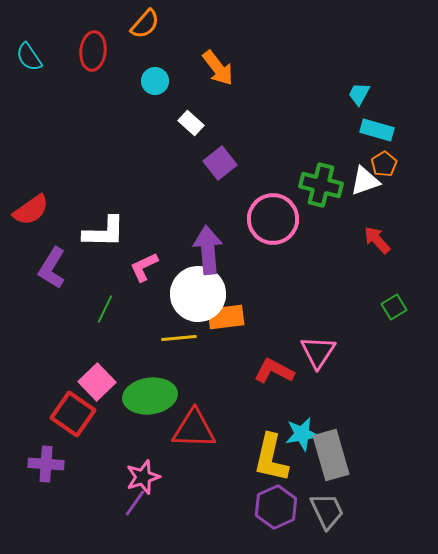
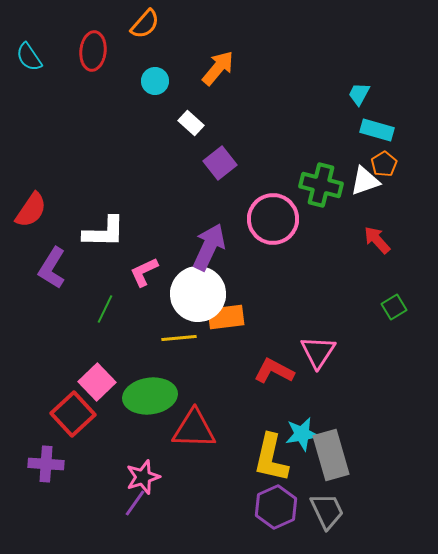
orange arrow: rotated 102 degrees counterclockwise
red semicircle: rotated 21 degrees counterclockwise
purple arrow: moved 1 px right, 3 px up; rotated 30 degrees clockwise
pink L-shape: moved 5 px down
red square: rotated 12 degrees clockwise
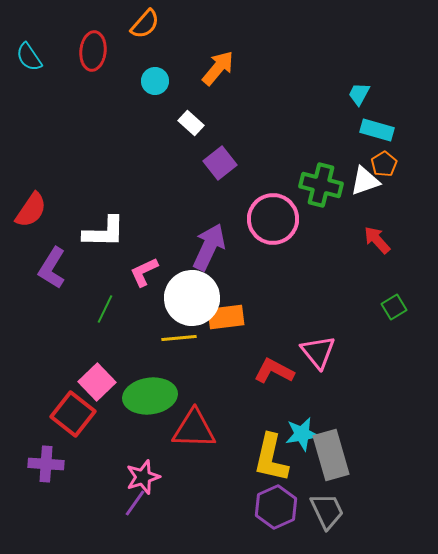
white circle: moved 6 px left, 4 px down
pink triangle: rotated 12 degrees counterclockwise
red square: rotated 9 degrees counterclockwise
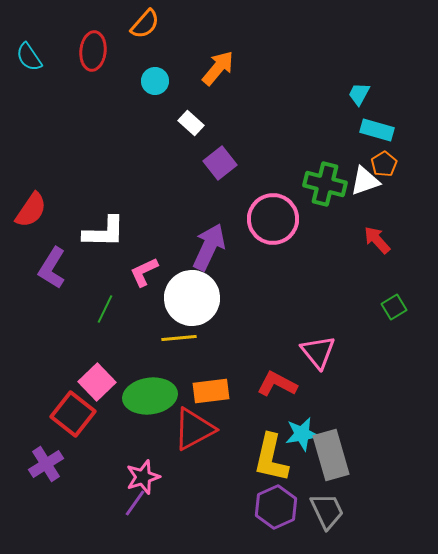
green cross: moved 4 px right, 1 px up
orange rectangle: moved 15 px left, 74 px down
red L-shape: moved 3 px right, 13 px down
red triangle: rotated 30 degrees counterclockwise
purple cross: rotated 36 degrees counterclockwise
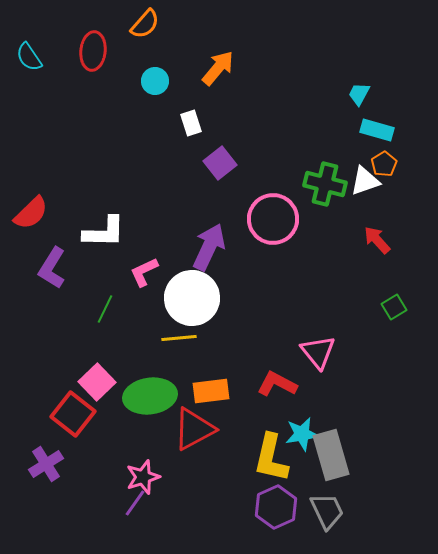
white rectangle: rotated 30 degrees clockwise
red semicircle: moved 3 px down; rotated 12 degrees clockwise
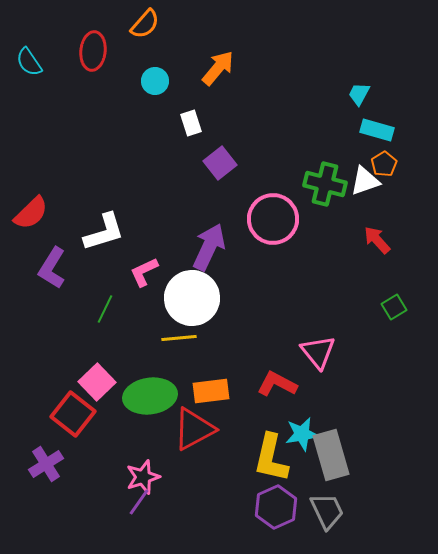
cyan semicircle: moved 5 px down
white L-shape: rotated 18 degrees counterclockwise
purple line: moved 4 px right, 1 px up
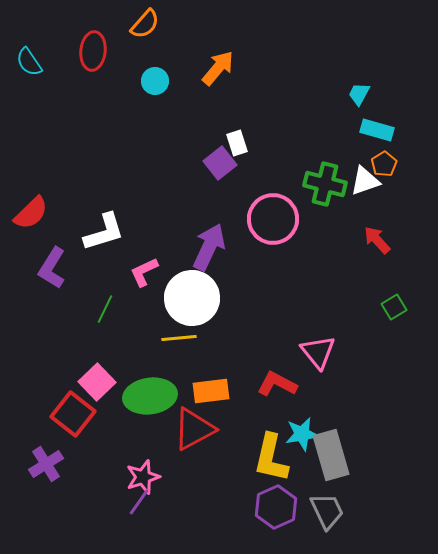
white rectangle: moved 46 px right, 20 px down
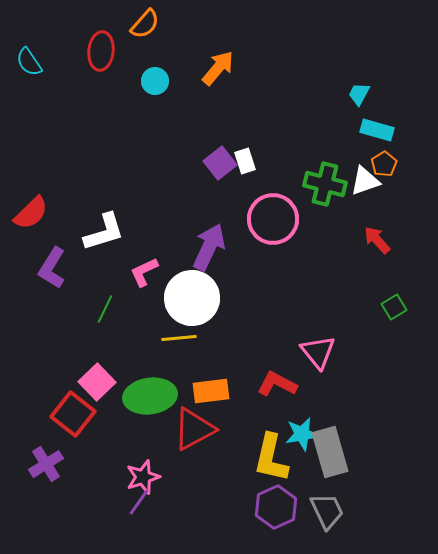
red ellipse: moved 8 px right
white rectangle: moved 8 px right, 18 px down
gray rectangle: moved 1 px left, 3 px up
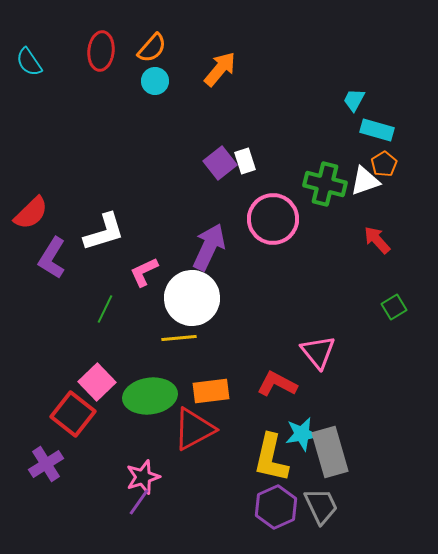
orange semicircle: moved 7 px right, 24 px down
orange arrow: moved 2 px right, 1 px down
cyan trapezoid: moved 5 px left, 6 px down
purple L-shape: moved 10 px up
gray trapezoid: moved 6 px left, 5 px up
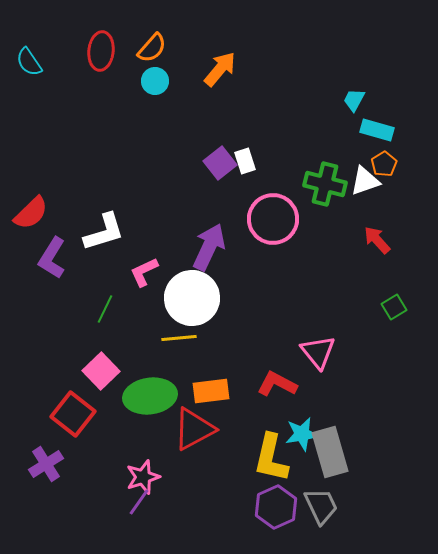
pink square: moved 4 px right, 11 px up
